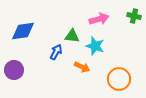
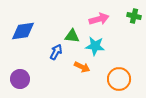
cyan star: rotated 12 degrees counterclockwise
purple circle: moved 6 px right, 9 px down
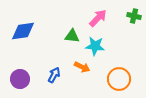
pink arrow: moved 1 px left, 1 px up; rotated 30 degrees counterclockwise
blue arrow: moved 2 px left, 23 px down
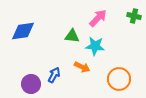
purple circle: moved 11 px right, 5 px down
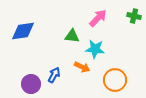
cyan star: moved 3 px down
orange circle: moved 4 px left, 1 px down
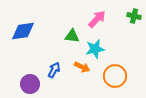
pink arrow: moved 1 px left, 1 px down
cyan star: rotated 18 degrees counterclockwise
blue arrow: moved 5 px up
orange circle: moved 4 px up
purple circle: moved 1 px left
